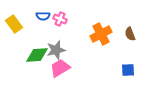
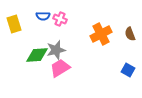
yellow rectangle: rotated 18 degrees clockwise
blue square: rotated 32 degrees clockwise
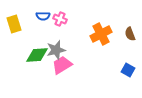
pink trapezoid: moved 2 px right, 3 px up
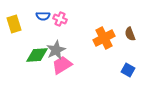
orange cross: moved 3 px right, 4 px down
gray star: rotated 12 degrees counterclockwise
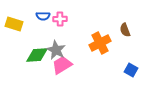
pink cross: rotated 24 degrees counterclockwise
yellow rectangle: rotated 54 degrees counterclockwise
brown semicircle: moved 5 px left, 4 px up
orange cross: moved 4 px left, 5 px down
gray star: rotated 18 degrees counterclockwise
blue square: moved 3 px right
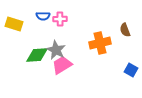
orange cross: rotated 15 degrees clockwise
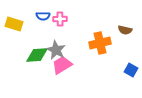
brown semicircle: rotated 56 degrees counterclockwise
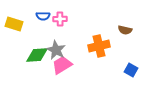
orange cross: moved 1 px left, 3 px down
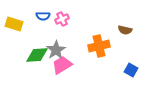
pink cross: moved 2 px right; rotated 24 degrees counterclockwise
gray star: rotated 12 degrees clockwise
